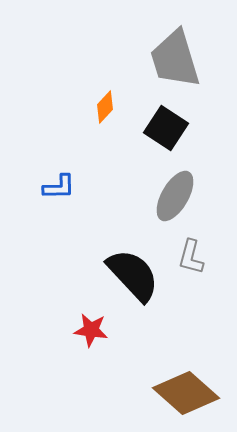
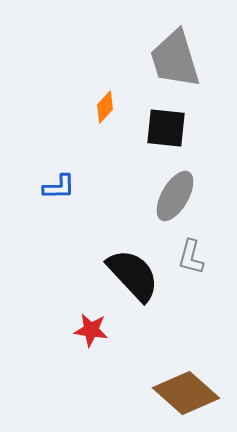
black square: rotated 27 degrees counterclockwise
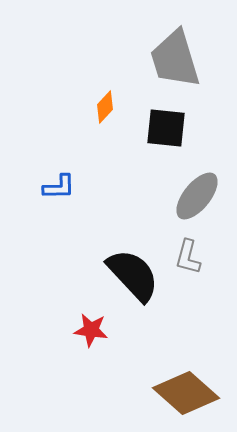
gray ellipse: moved 22 px right; rotated 9 degrees clockwise
gray L-shape: moved 3 px left
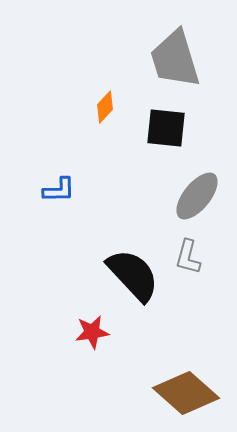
blue L-shape: moved 3 px down
red star: moved 1 px right, 2 px down; rotated 16 degrees counterclockwise
